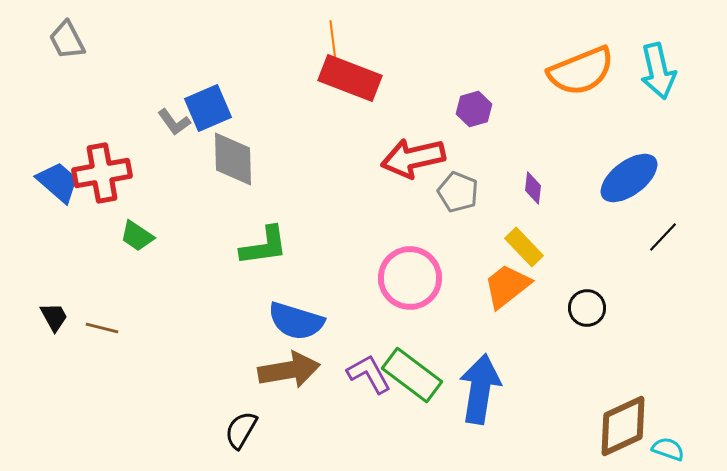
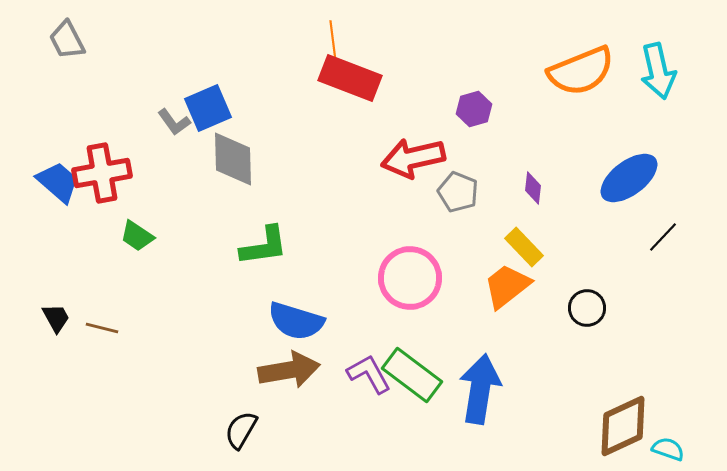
black trapezoid: moved 2 px right, 1 px down
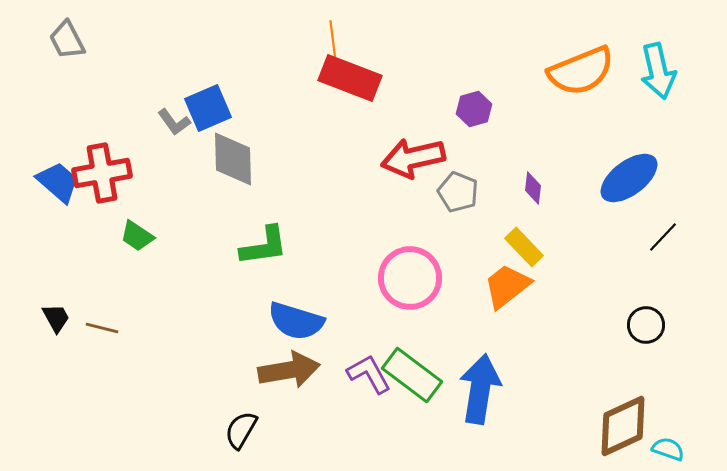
black circle: moved 59 px right, 17 px down
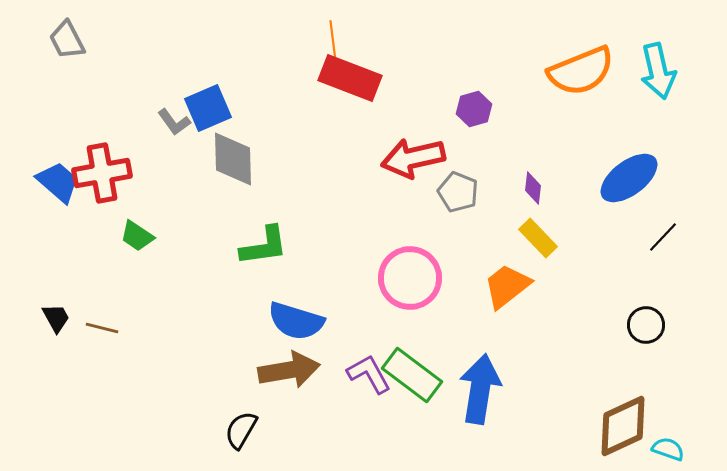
yellow rectangle: moved 14 px right, 9 px up
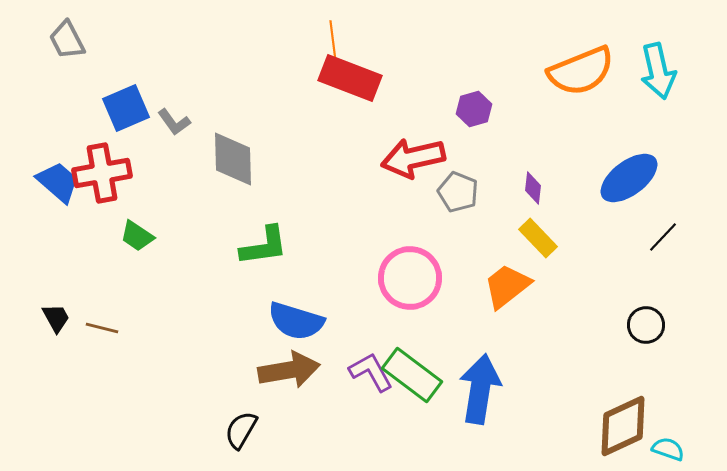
blue square: moved 82 px left
purple L-shape: moved 2 px right, 2 px up
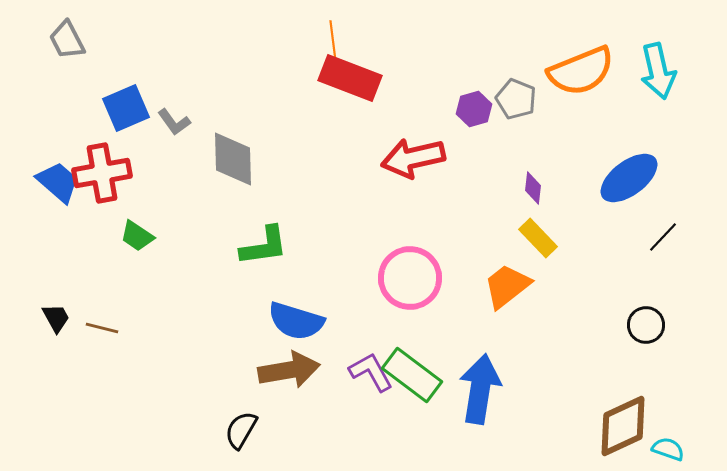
gray pentagon: moved 58 px right, 93 px up
